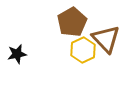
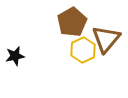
brown triangle: rotated 24 degrees clockwise
black star: moved 2 px left, 2 px down
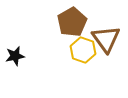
brown triangle: rotated 16 degrees counterclockwise
yellow hexagon: rotated 15 degrees counterclockwise
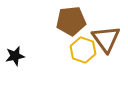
brown pentagon: moved 1 px left, 1 px up; rotated 24 degrees clockwise
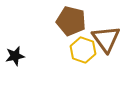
brown pentagon: rotated 20 degrees clockwise
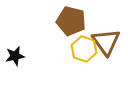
brown triangle: moved 3 px down
yellow hexagon: moved 1 px right, 1 px up
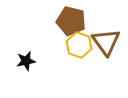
yellow hexagon: moved 5 px left, 4 px up
black star: moved 11 px right, 5 px down
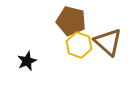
brown triangle: moved 2 px right; rotated 12 degrees counterclockwise
black star: moved 1 px right; rotated 12 degrees counterclockwise
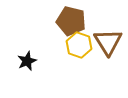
brown triangle: rotated 16 degrees clockwise
